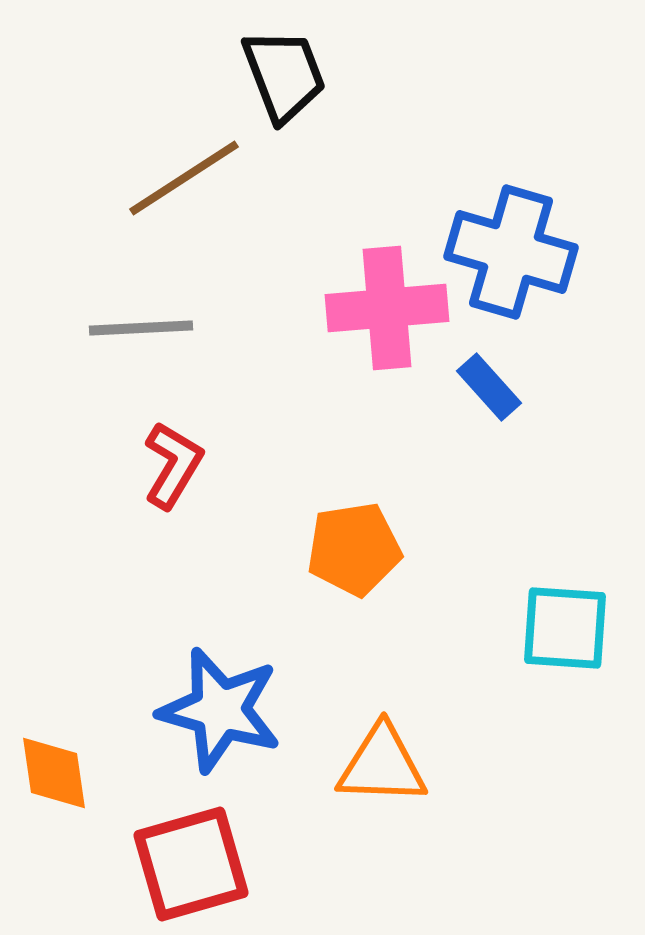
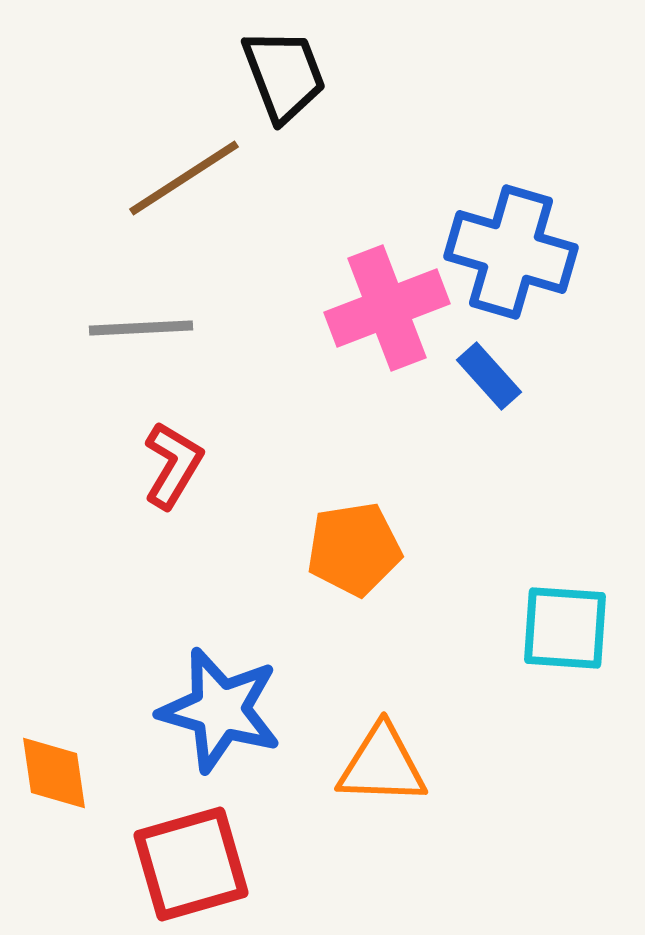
pink cross: rotated 16 degrees counterclockwise
blue rectangle: moved 11 px up
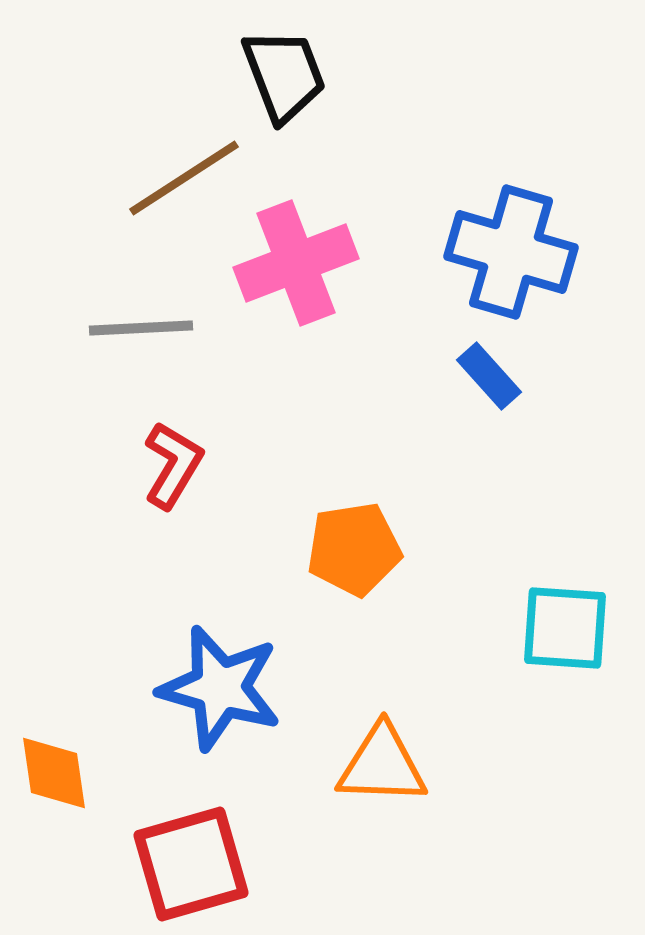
pink cross: moved 91 px left, 45 px up
blue star: moved 22 px up
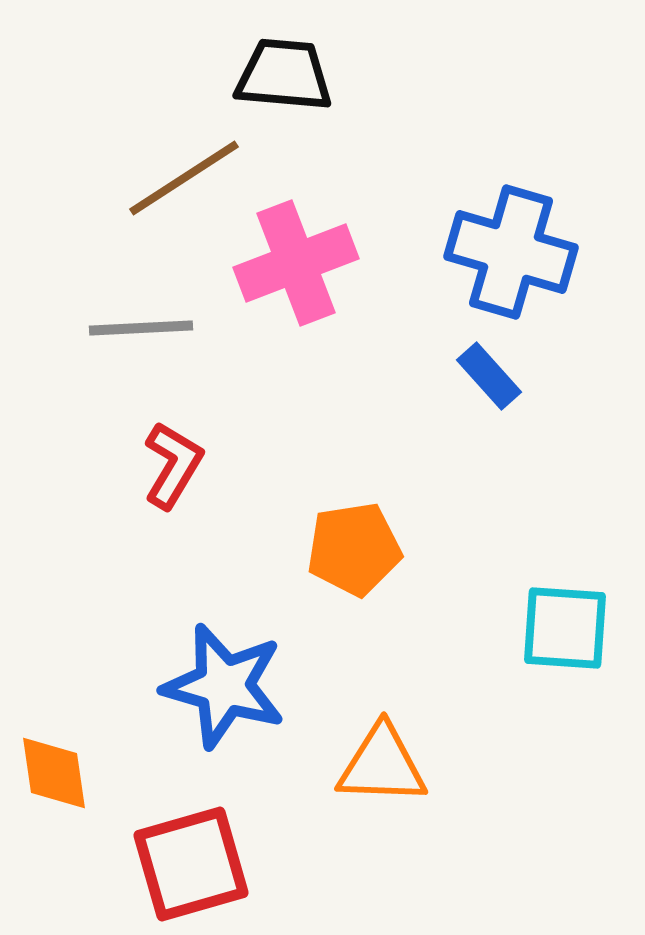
black trapezoid: rotated 64 degrees counterclockwise
blue star: moved 4 px right, 2 px up
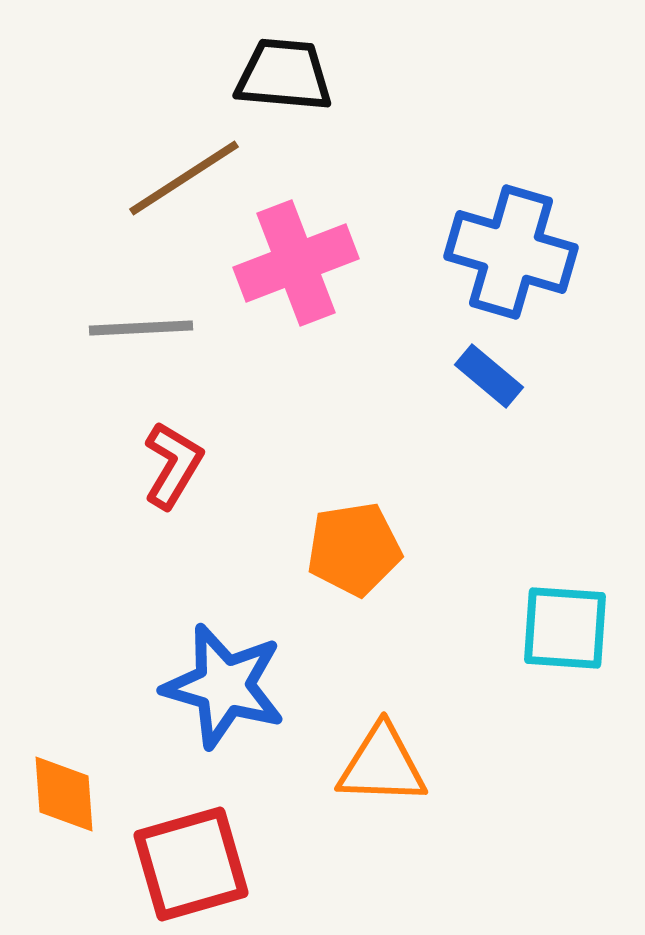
blue rectangle: rotated 8 degrees counterclockwise
orange diamond: moved 10 px right, 21 px down; rotated 4 degrees clockwise
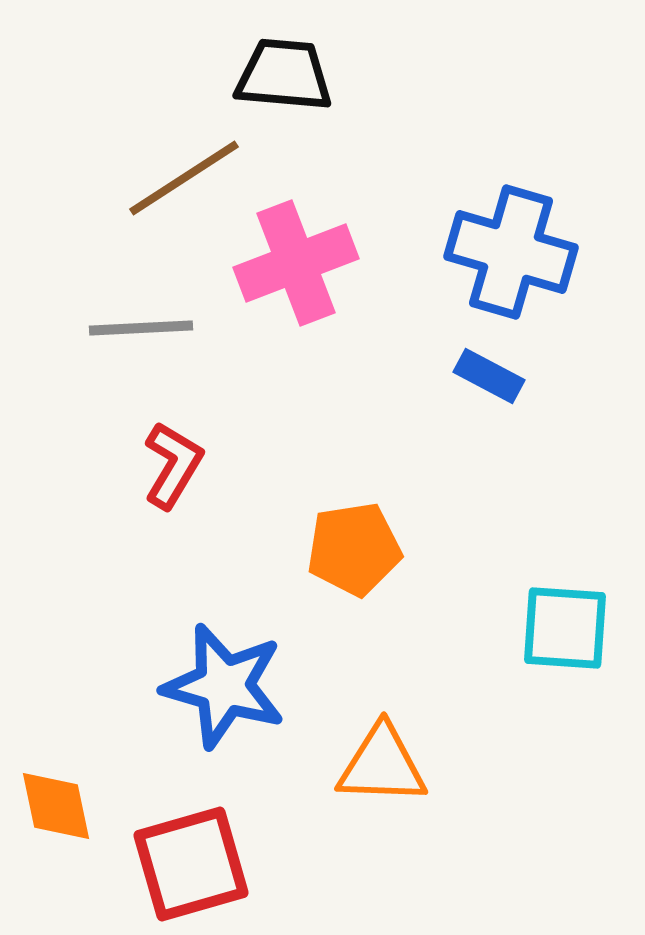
blue rectangle: rotated 12 degrees counterclockwise
orange diamond: moved 8 px left, 12 px down; rotated 8 degrees counterclockwise
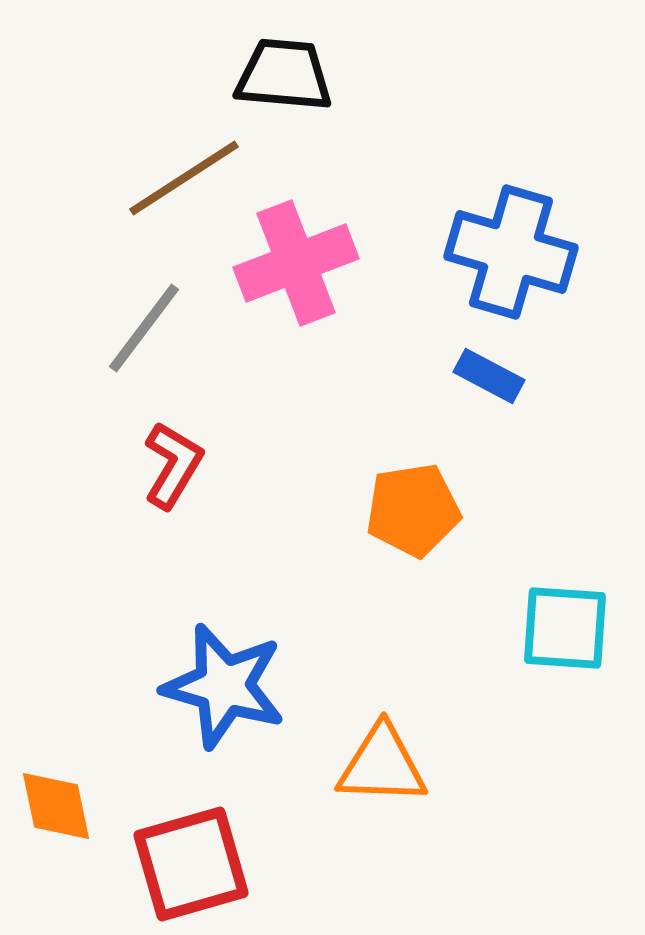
gray line: moved 3 px right; rotated 50 degrees counterclockwise
orange pentagon: moved 59 px right, 39 px up
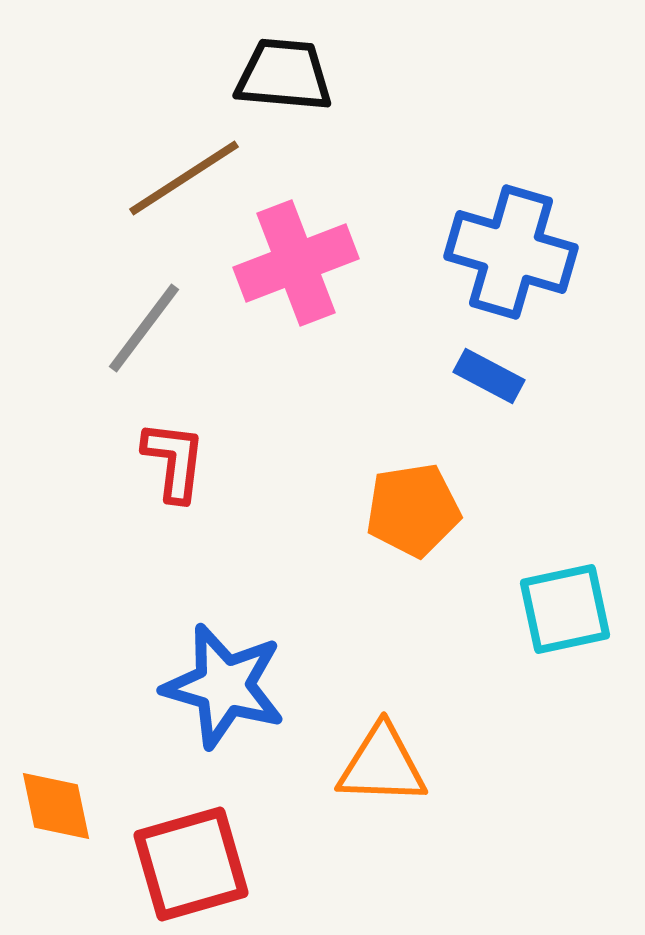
red L-shape: moved 1 px right, 4 px up; rotated 24 degrees counterclockwise
cyan square: moved 19 px up; rotated 16 degrees counterclockwise
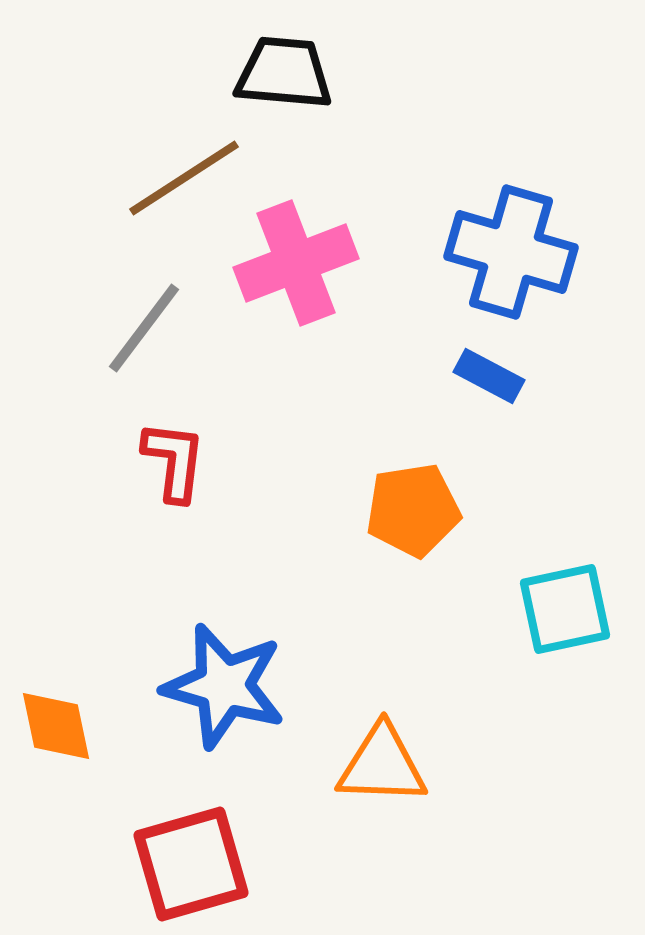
black trapezoid: moved 2 px up
orange diamond: moved 80 px up
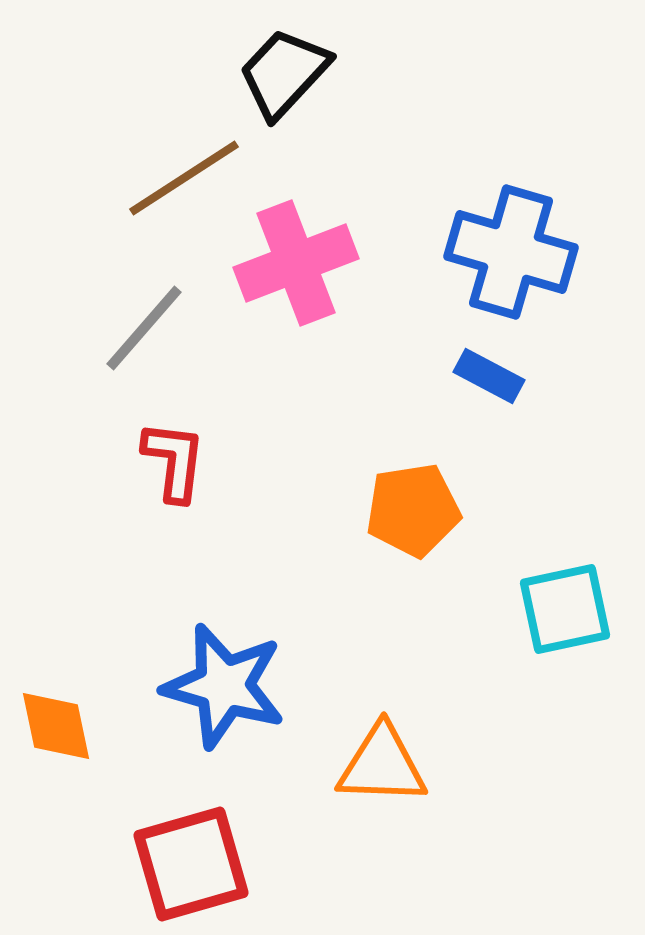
black trapezoid: rotated 52 degrees counterclockwise
gray line: rotated 4 degrees clockwise
